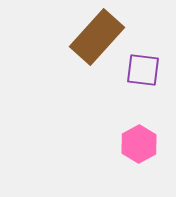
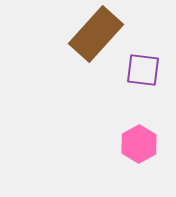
brown rectangle: moved 1 px left, 3 px up
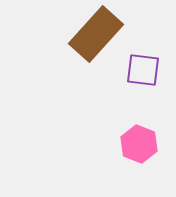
pink hexagon: rotated 9 degrees counterclockwise
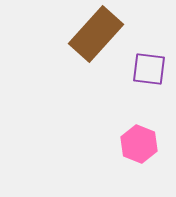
purple square: moved 6 px right, 1 px up
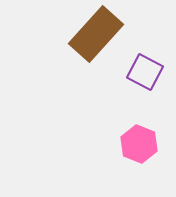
purple square: moved 4 px left, 3 px down; rotated 21 degrees clockwise
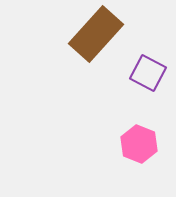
purple square: moved 3 px right, 1 px down
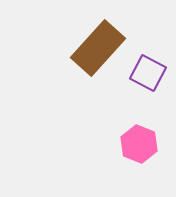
brown rectangle: moved 2 px right, 14 px down
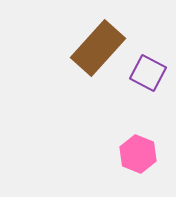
pink hexagon: moved 1 px left, 10 px down
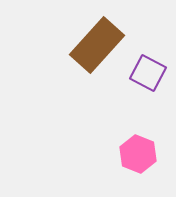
brown rectangle: moved 1 px left, 3 px up
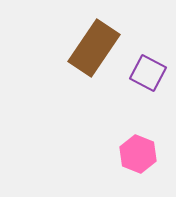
brown rectangle: moved 3 px left, 3 px down; rotated 8 degrees counterclockwise
